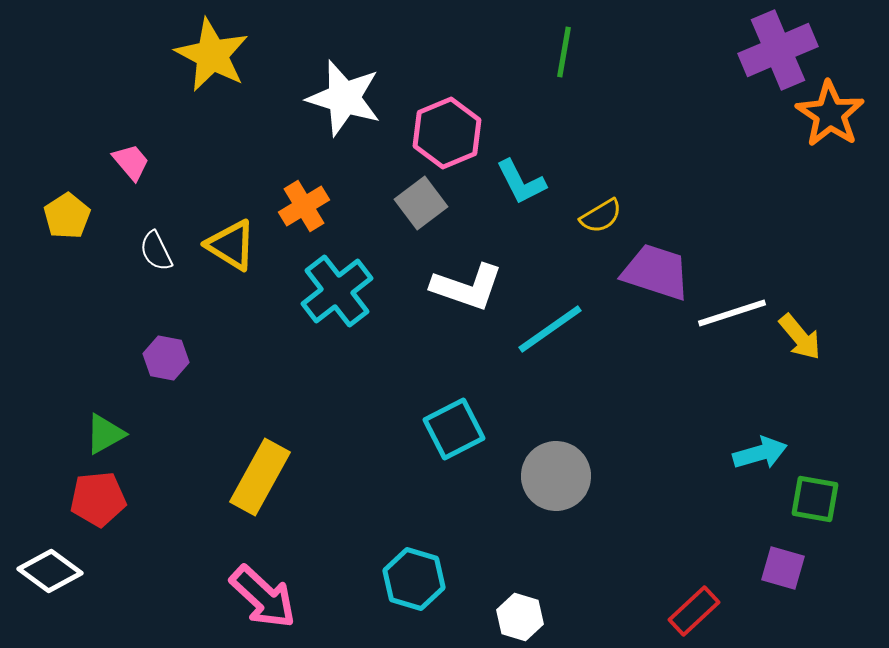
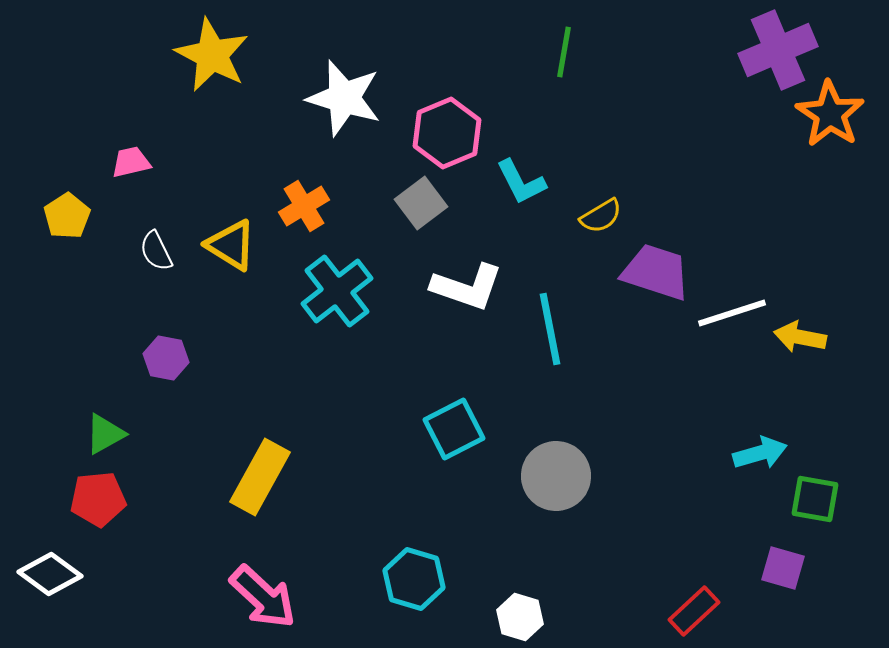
pink trapezoid: rotated 63 degrees counterclockwise
cyan line: rotated 66 degrees counterclockwise
yellow arrow: rotated 141 degrees clockwise
white diamond: moved 3 px down
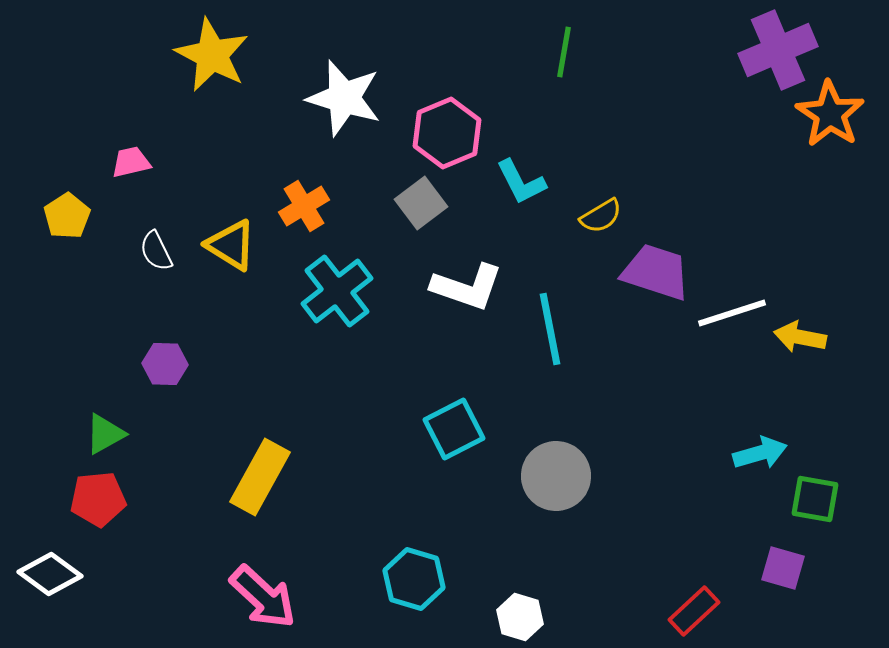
purple hexagon: moved 1 px left, 6 px down; rotated 9 degrees counterclockwise
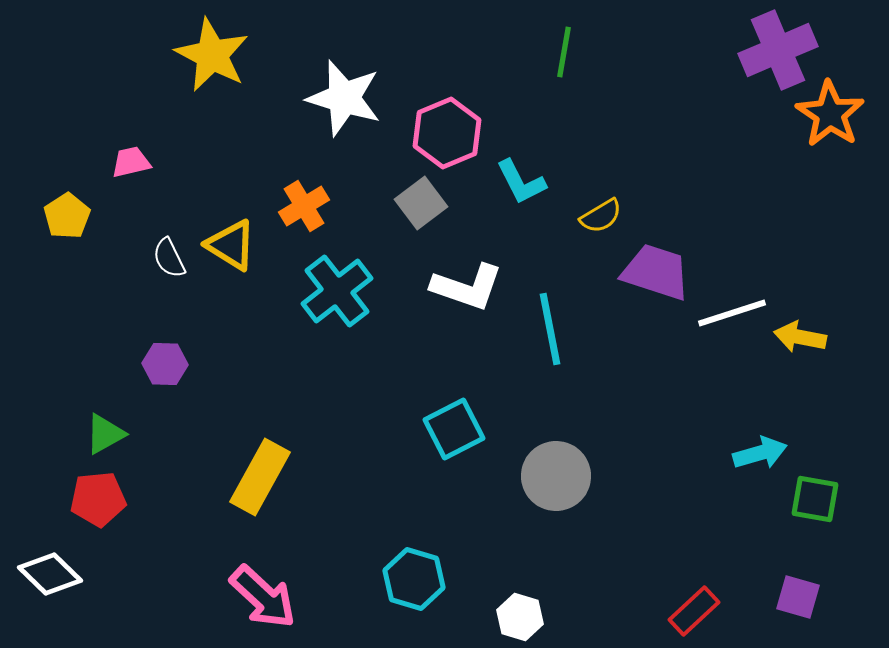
white semicircle: moved 13 px right, 7 px down
purple square: moved 15 px right, 29 px down
white diamond: rotated 8 degrees clockwise
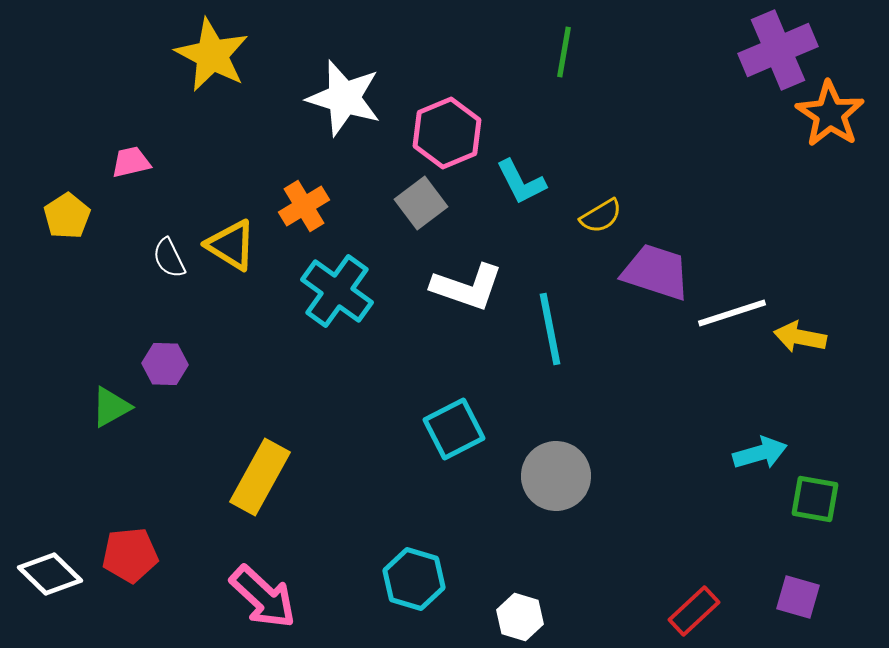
cyan cross: rotated 16 degrees counterclockwise
green triangle: moved 6 px right, 27 px up
red pentagon: moved 32 px right, 56 px down
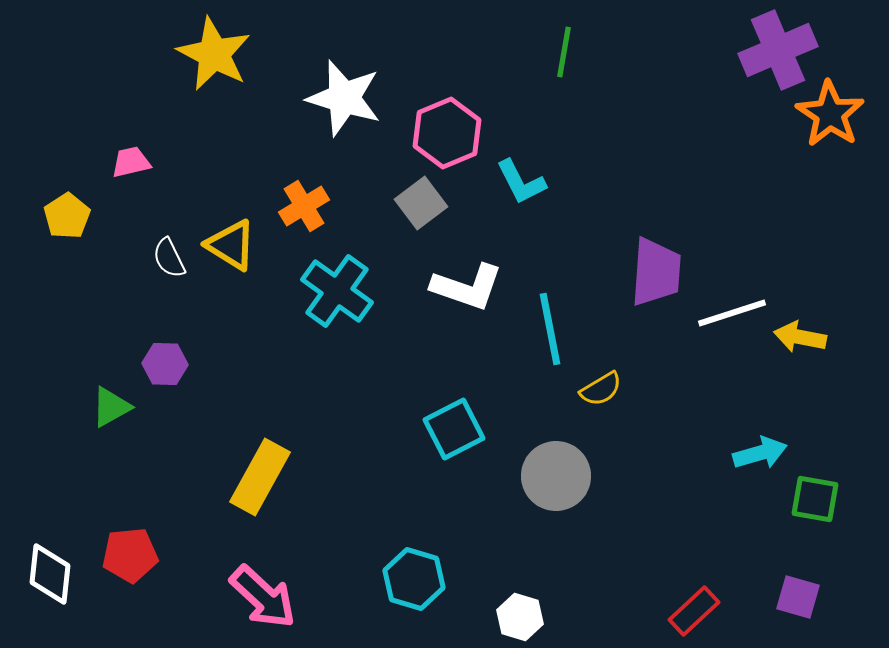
yellow star: moved 2 px right, 1 px up
yellow semicircle: moved 173 px down
purple trapezoid: rotated 76 degrees clockwise
white diamond: rotated 52 degrees clockwise
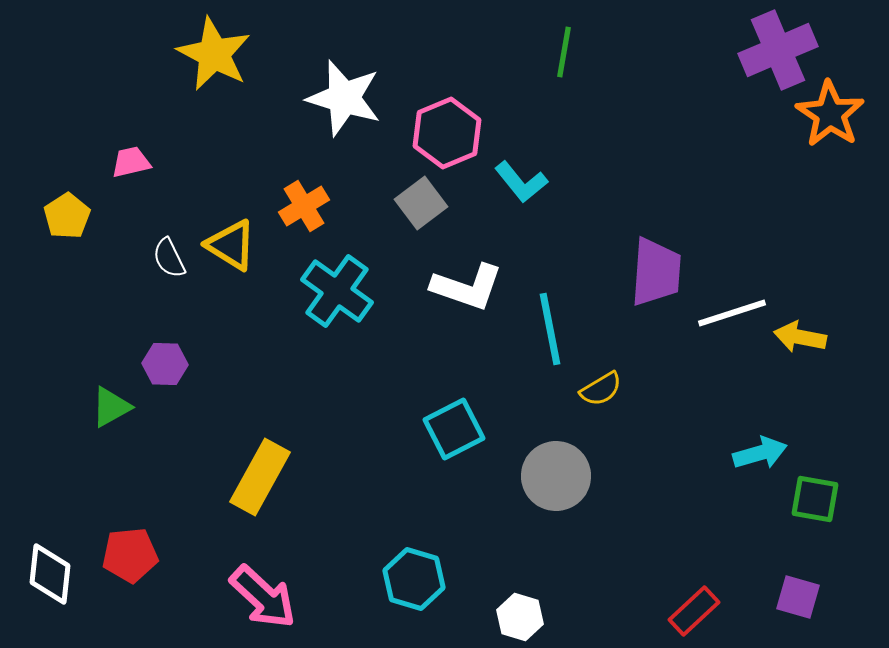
cyan L-shape: rotated 12 degrees counterclockwise
